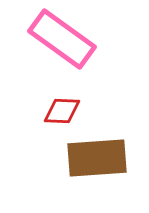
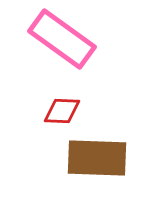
brown rectangle: rotated 6 degrees clockwise
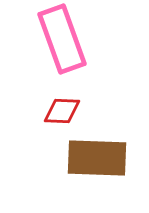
pink rectangle: rotated 34 degrees clockwise
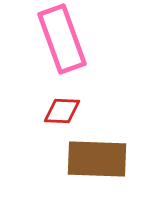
brown rectangle: moved 1 px down
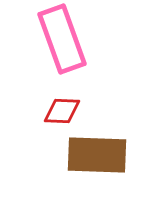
brown rectangle: moved 4 px up
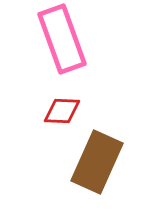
brown rectangle: moved 7 px down; rotated 68 degrees counterclockwise
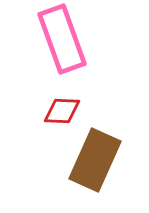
brown rectangle: moved 2 px left, 2 px up
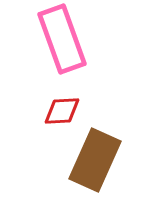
red diamond: rotated 6 degrees counterclockwise
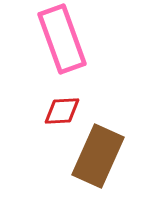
brown rectangle: moved 3 px right, 4 px up
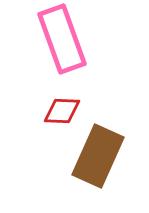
red diamond: rotated 6 degrees clockwise
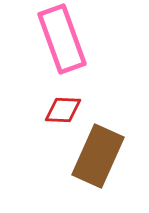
red diamond: moved 1 px right, 1 px up
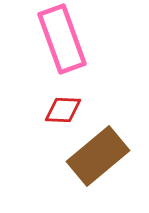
brown rectangle: rotated 26 degrees clockwise
